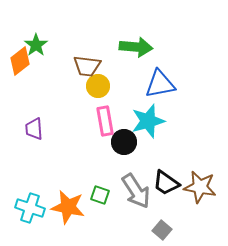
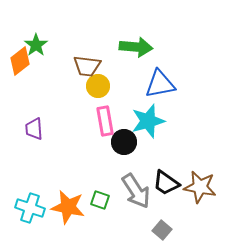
green square: moved 5 px down
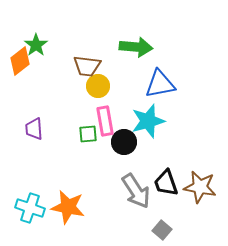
black trapezoid: rotated 36 degrees clockwise
green square: moved 12 px left, 66 px up; rotated 24 degrees counterclockwise
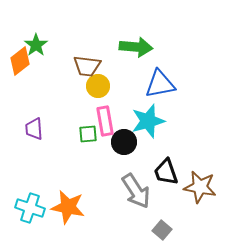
black trapezoid: moved 11 px up
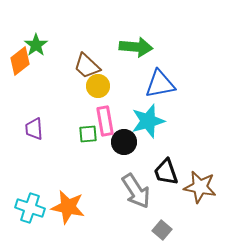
brown trapezoid: rotated 36 degrees clockwise
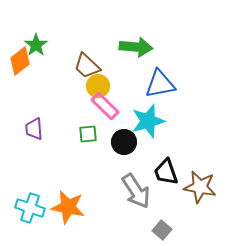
pink rectangle: moved 15 px up; rotated 36 degrees counterclockwise
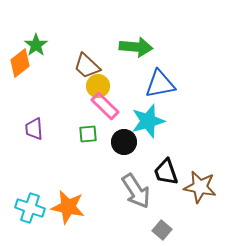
orange diamond: moved 2 px down
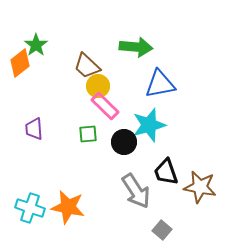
cyan star: moved 1 px right, 4 px down
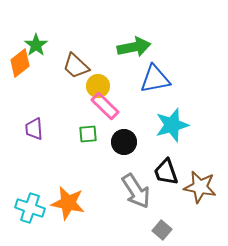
green arrow: moved 2 px left; rotated 16 degrees counterclockwise
brown trapezoid: moved 11 px left
blue triangle: moved 5 px left, 5 px up
cyan star: moved 23 px right
orange star: moved 4 px up
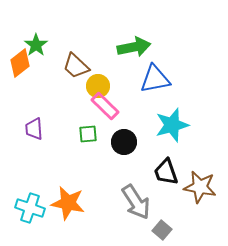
gray arrow: moved 11 px down
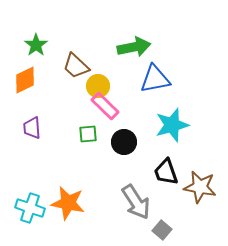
orange diamond: moved 5 px right, 17 px down; rotated 12 degrees clockwise
purple trapezoid: moved 2 px left, 1 px up
